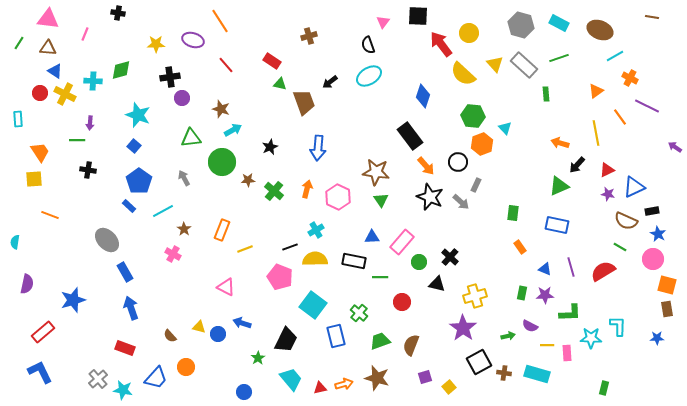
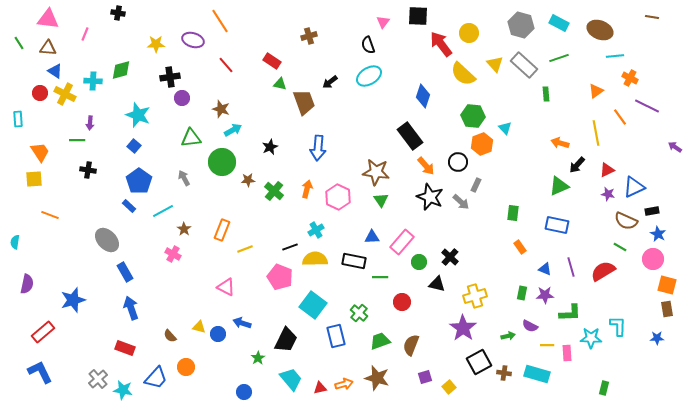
green line at (19, 43): rotated 64 degrees counterclockwise
cyan line at (615, 56): rotated 24 degrees clockwise
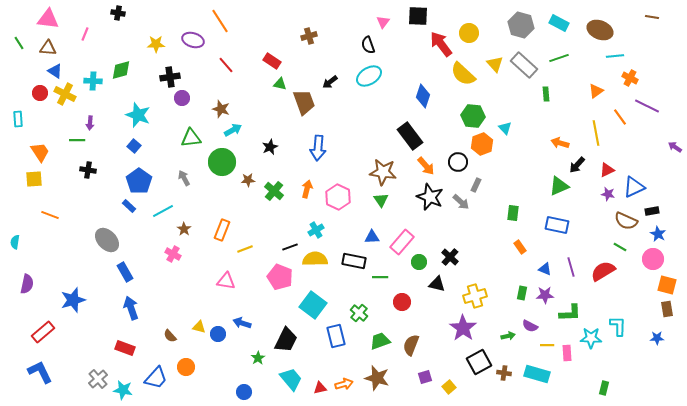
brown star at (376, 172): moved 7 px right
pink triangle at (226, 287): moved 6 px up; rotated 18 degrees counterclockwise
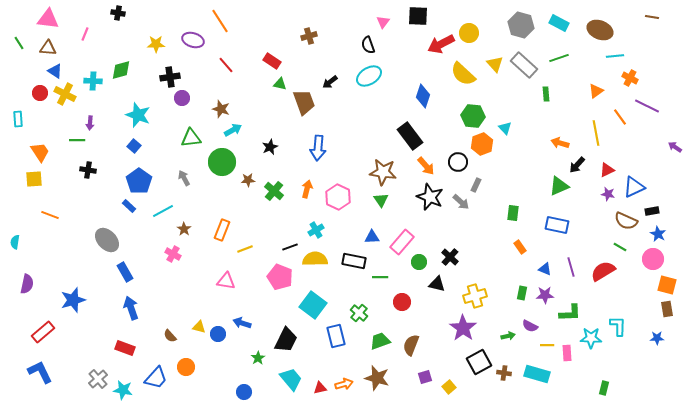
red arrow at (441, 44): rotated 80 degrees counterclockwise
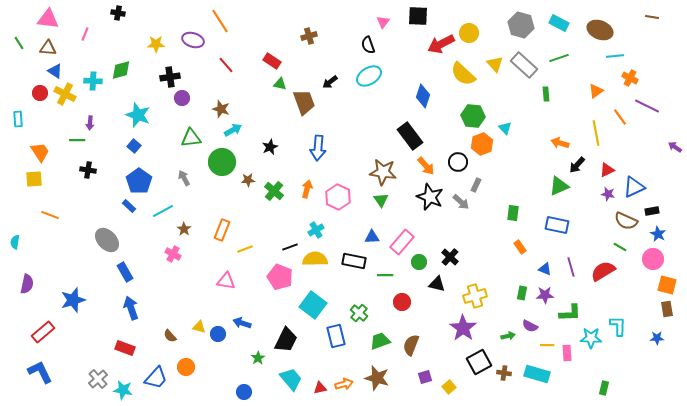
green line at (380, 277): moved 5 px right, 2 px up
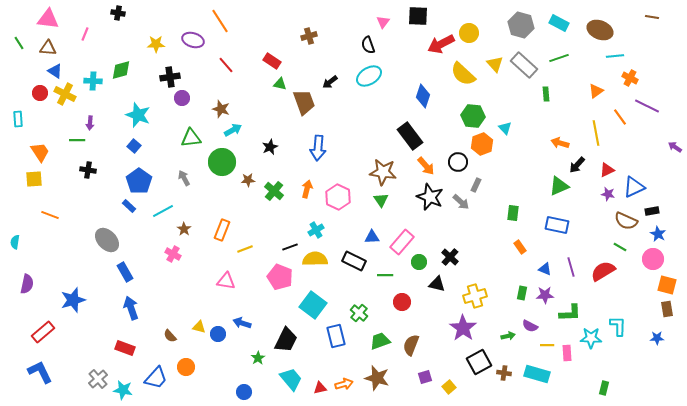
black rectangle at (354, 261): rotated 15 degrees clockwise
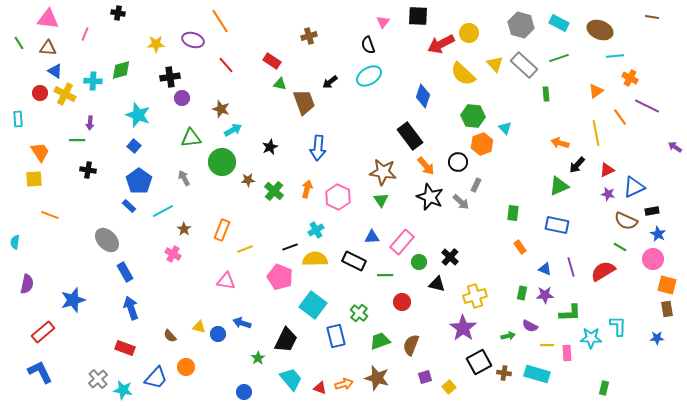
red triangle at (320, 388): rotated 32 degrees clockwise
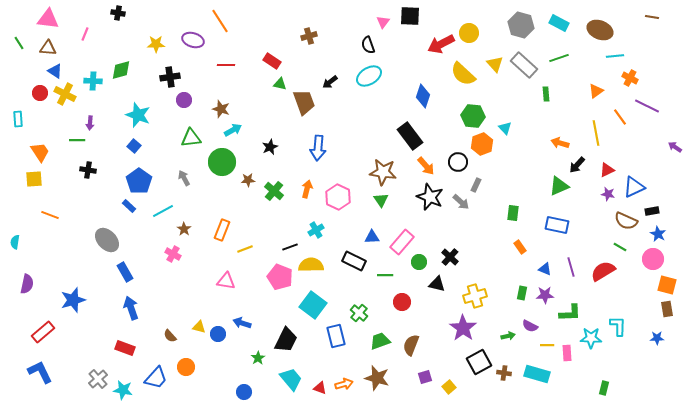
black square at (418, 16): moved 8 px left
red line at (226, 65): rotated 48 degrees counterclockwise
purple circle at (182, 98): moved 2 px right, 2 px down
yellow semicircle at (315, 259): moved 4 px left, 6 px down
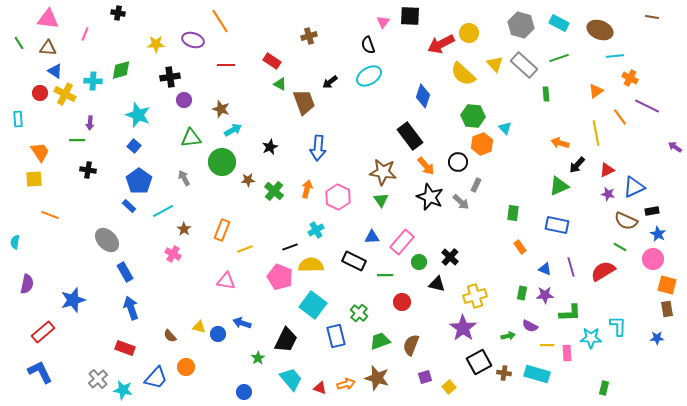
green triangle at (280, 84): rotated 16 degrees clockwise
orange arrow at (344, 384): moved 2 px right
